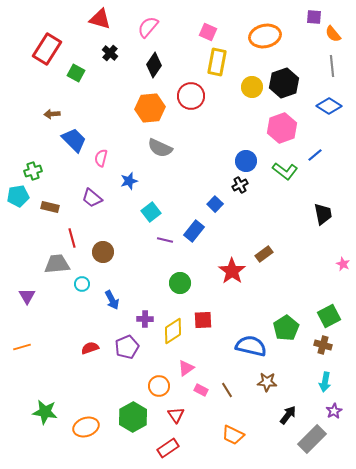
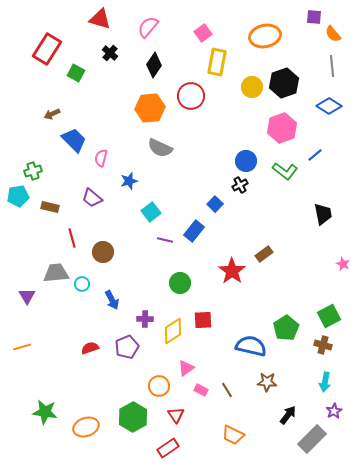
pink square at (208, 32): moved 5 px left, 1 px down; rotated 30 degrees clockwise
brown arrow at (52, 114): rotated 21 degrees counterclockwise
gray trapezoid at (57, 264): moved 1 px left, 9 px down
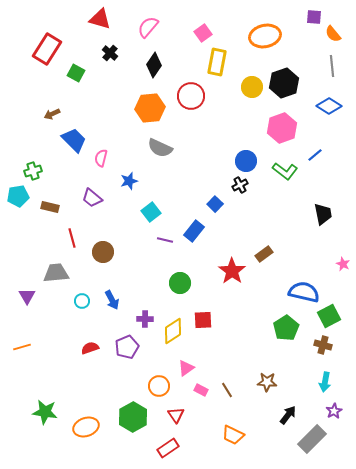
cyan circle at (82, 284): moved 17 px down
blue semicircle at (251, 346): moved 53 px right, 54 px up
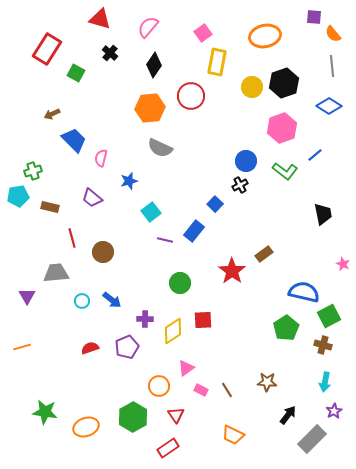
blue arrow at (112, 300): rotated 24 degrees counterclockwise
